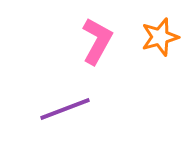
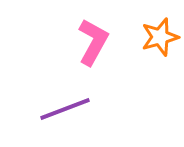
pink L-shape: moved 4 px left, 1 px down
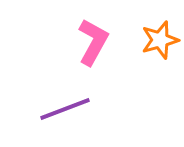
orange star: moved 3 px down
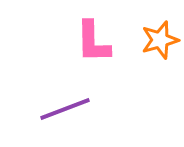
pink L-shape: rotated 150 degrees clockwise
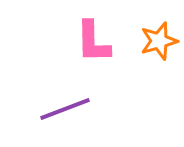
orange star: moved 1 px left, 1 px down
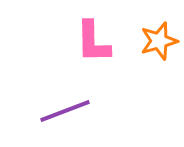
purple line: moved 2 px down
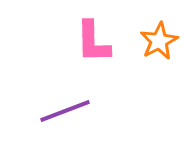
orange star: rotated 12 degrees counterclockwise
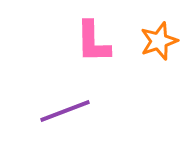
orange star: rotated 9 degrees clockwise
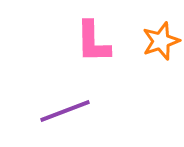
orange star: moved 2 px right
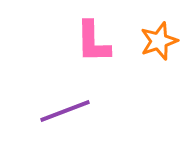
orange star: moved 2 px left
